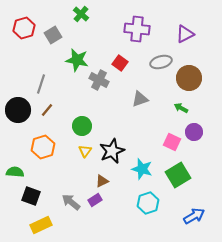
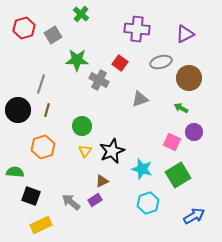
green star: rotated 10 degrees counterclockwise
brown line: rotated 24 degrees counterclockwise
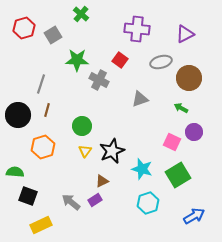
red square: moved 3 px up
black circle: moved 5 px down
black square: moved 3 px left
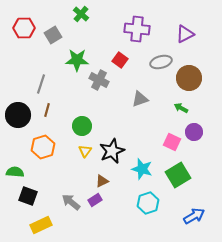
red hexagon: rotated 15 degrees clockwise
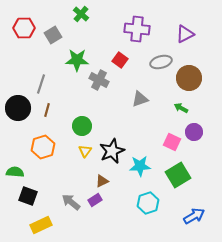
black circle: moved 7 px up
cyan star: moved 2 px left, 3 px up; rotated 20 degrees counterclockwise
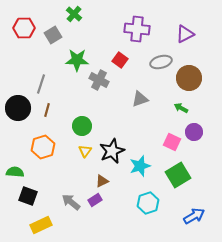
green cross: moved 7 px left
cyan star: rotated 15 degrees counterclockwise
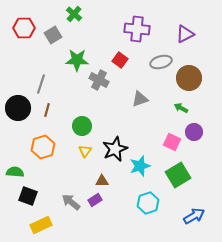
black star: moved 3 px right, 2 px up
brown triangle: rotated 24 degrees clockwise
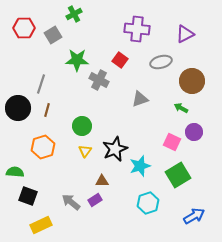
green cross: rotated 21 degrees clockwise
brown circle: moved 3 px right, 3 px down
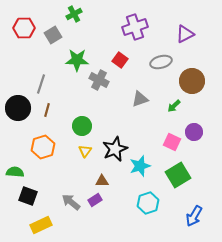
purple cross: moved 2 px left, 2 px up; rotated 25 degrees counterclockwise
green arrow: moved 7 px left, 2 px up; rotated 72 degrees counterclockwise
blue arrow: rotated 150 degrees clockwise
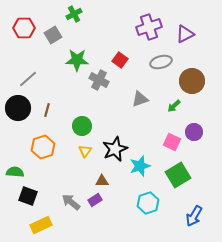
purple cross: moved 14 px right
gray line: moved 13 px left, 5 px up; rotated 30 degrees clockwise
